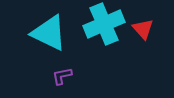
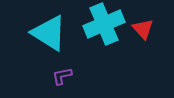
cyan triangle: rotated 6 degrees clockwise
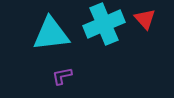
red triangle: moved 2 px right, 10 px up
cyan triangle: moved 2 px right, 1 px down; rotated 39 degrees counterclockwise
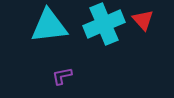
red triangle: moved 2 px left, 1 px down
cyan triangle: moved 2 px left, 8 px up
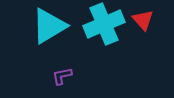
cyan triangle: rotated 24 degrees counterclockwise
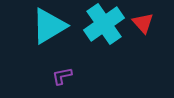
red triangle: moved 3 px down
cyan cross: rotated 12 degrees counterclockwise
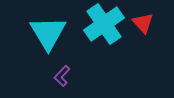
cyan triangle: moved 1 px left, 7 px down; rotated 30 degrees counterclockwise
purple L-shape: rotated 35 degrees counterclockwise
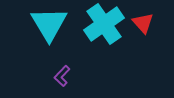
cyan triangle: moved 1 px right, 9 px up
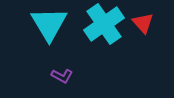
purple L-shape: rotated 105 degrees counterclockwise
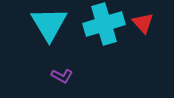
cyan cross: rotated 18 degrees clockwise
